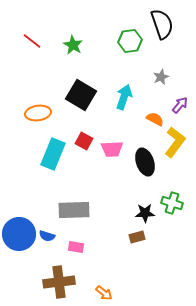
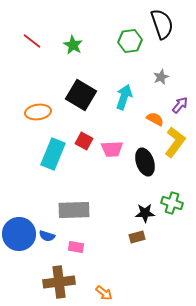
orange ellipse: moved 1 px up
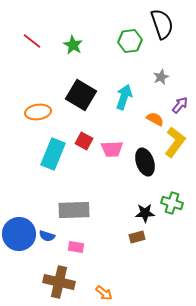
brown cross: rotated 20 degrees clockwise
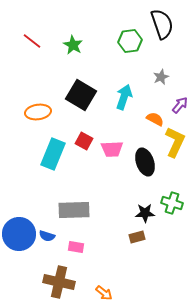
yellow L-shape: rotated 12 degrees counterclockwise
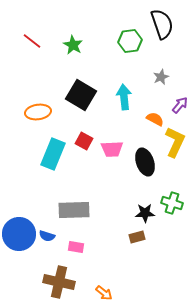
cyan arrow: rotated 25 degrees counterclockwise
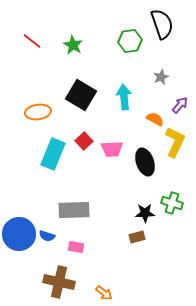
red square: rotated 18 degrees clockwise
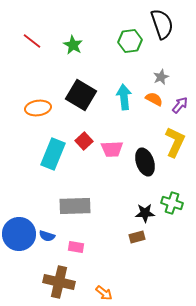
orange ellipse: moved 4 px up
orange semicircle: moved 1 px left, 20 px up
gray rectangle: moved 1 px right, 4 px up
